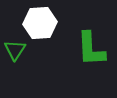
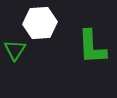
green L-shape: moved 1 px right, 2 px up
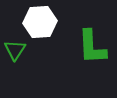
white hexagon: moved 1 px up
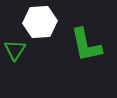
green L-shape: moved 6 px left, 2 px up; rotated 9 degrees counterclockwise
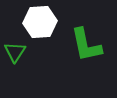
green triangle: moved 2 px down
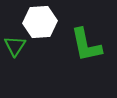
green triangle: moved 6 px up
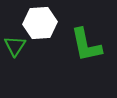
white hexagon: moved 1 px down
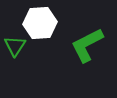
green L-shape: moved 1 px right; rotated 75 degrees clockwise
